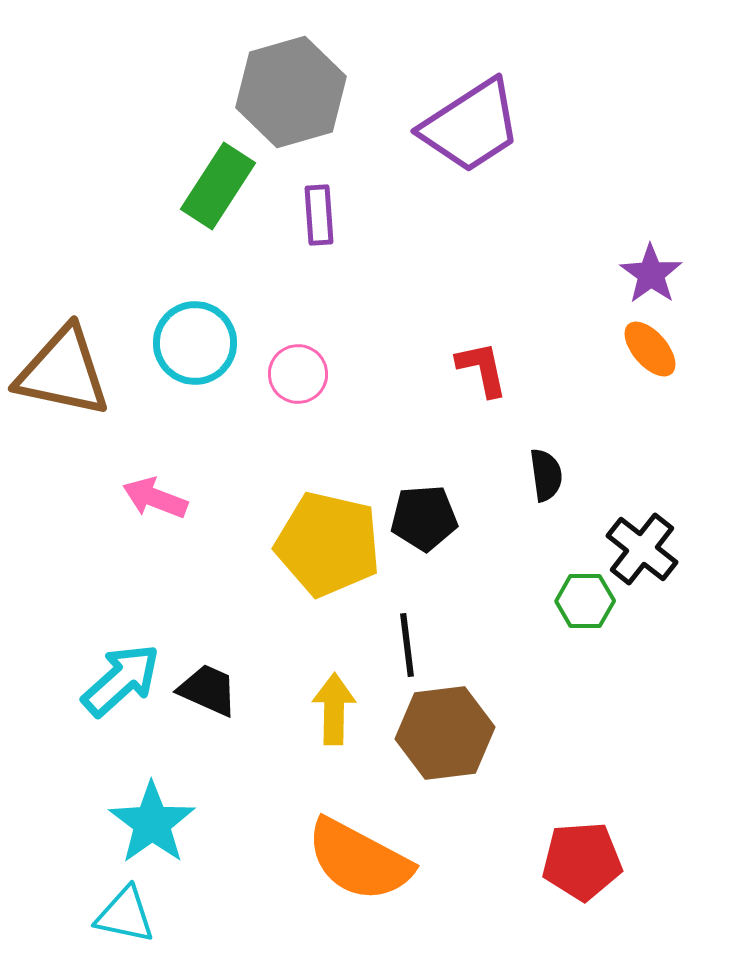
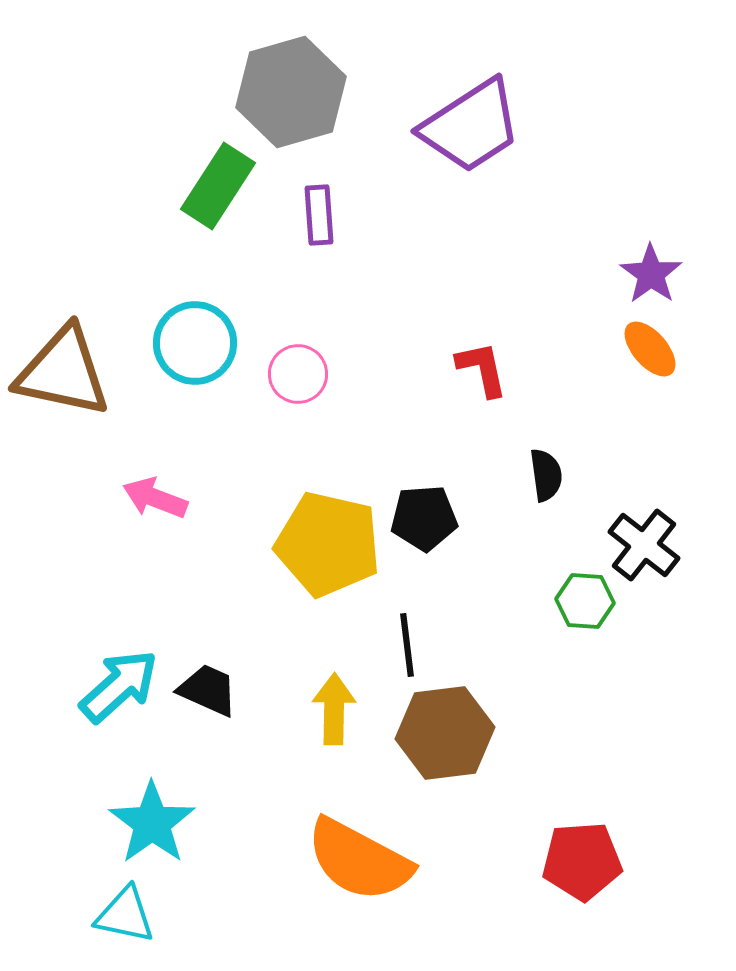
black cross: moved 2 px right, 4 px up
green hexagon: rotated 4 degrees clockwise
cyan arrow: moved 2 px left, 6 px down
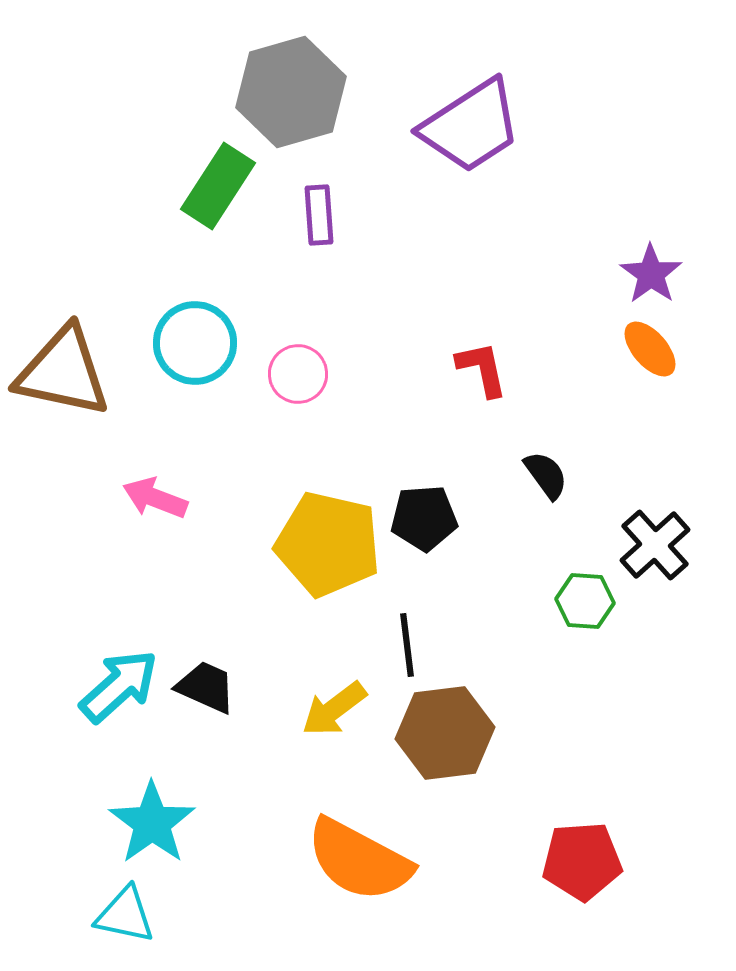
black semicircle: rotated 28 degrees counterclockwise
black cross: moved 11 px right; rotated 10 degrees clockwise
black trapezoid: moved 2 px left, 3 px up
yellow arrow: rotated 128 degrees counterclockwise
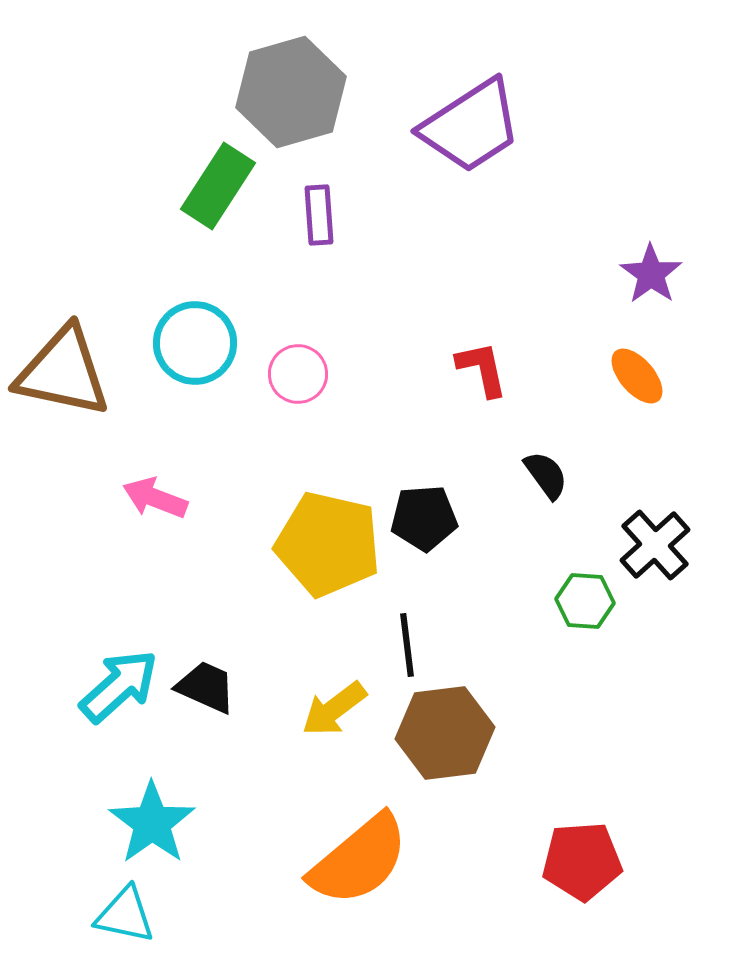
orange ellipse: moved 13 px left, 27 px down
orange semicircle: rotated 68 degrees counterclockwise
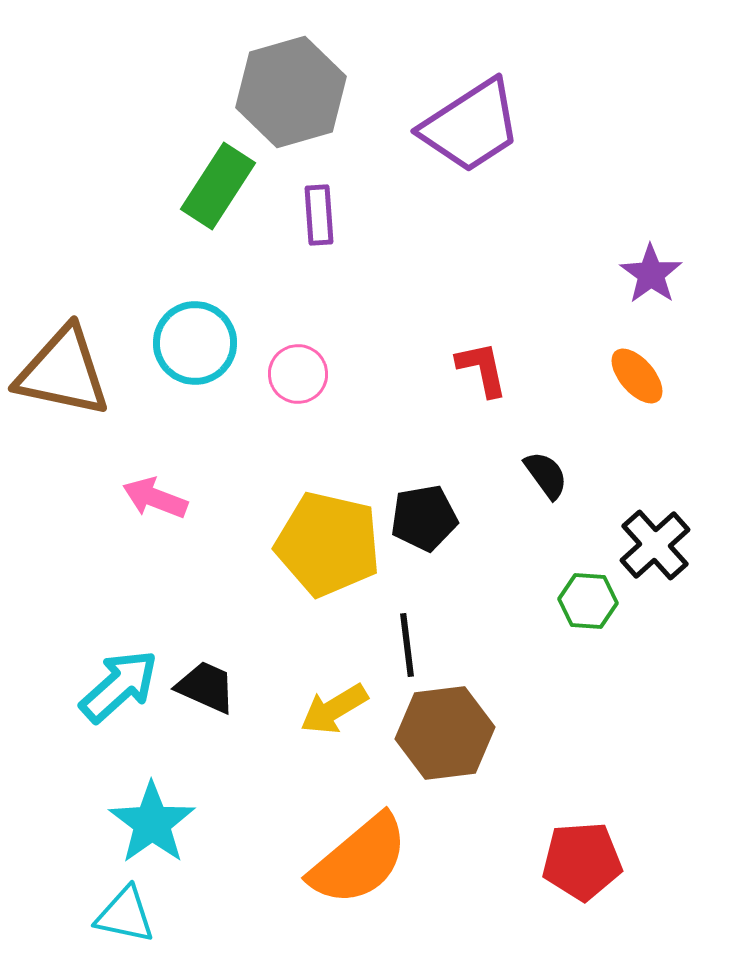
black pentagon: rotated 6 degrees counterclockwise
green hexagon: moved 3 px right
yellow arrow: rotated 6 degrees clockwise
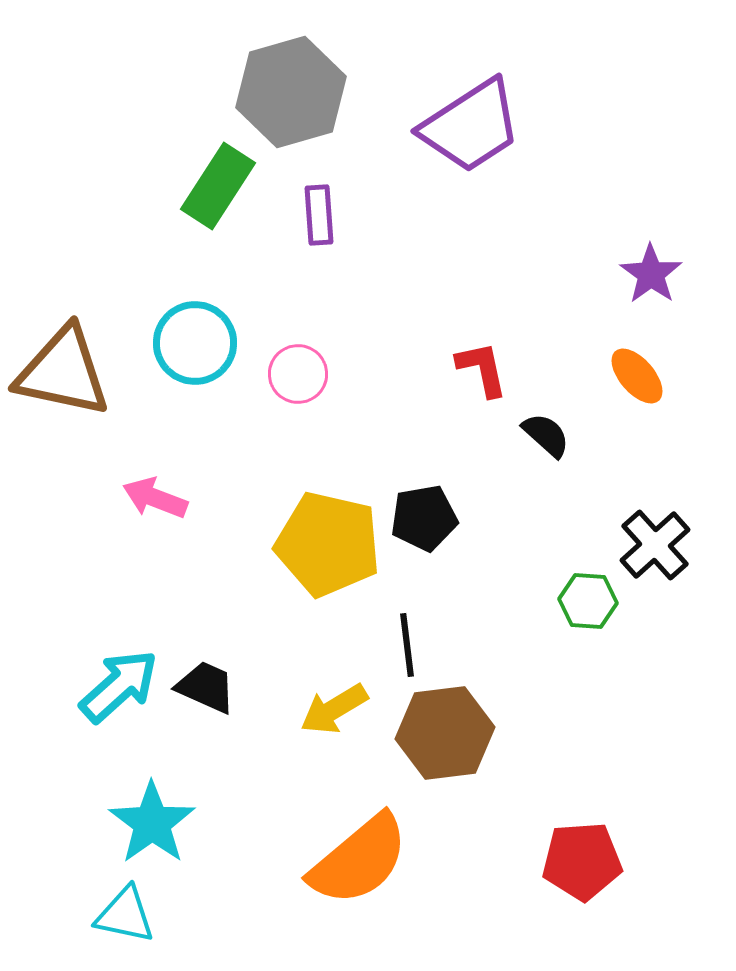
black semicircle: moved 40 px up; rotated 12 degrees counterclockwise
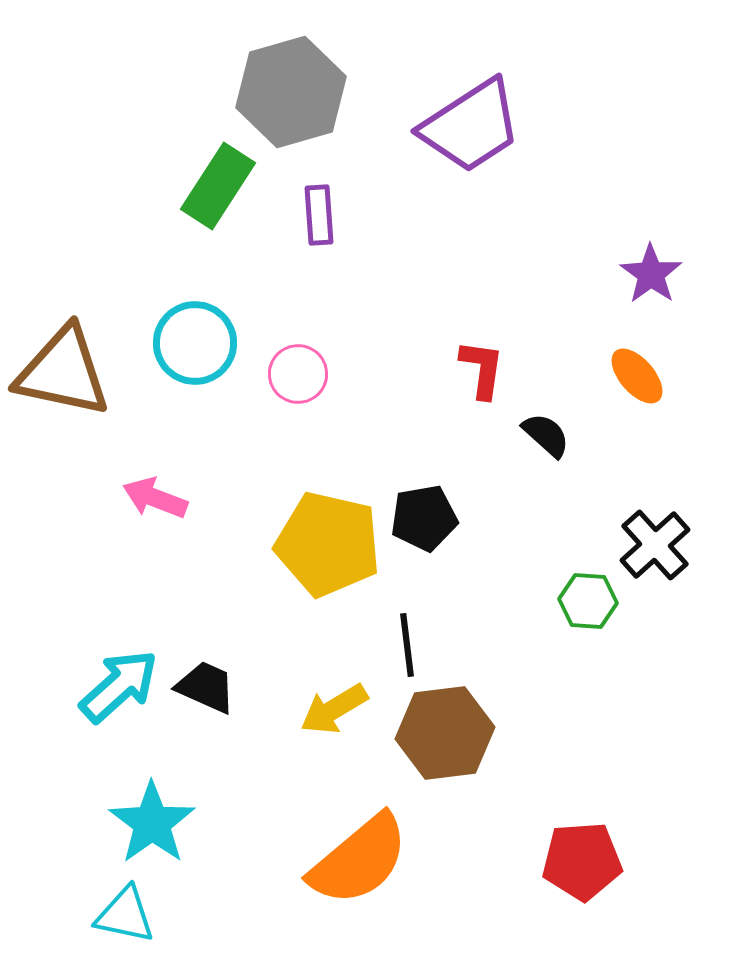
red L-shape: rotated 20 degrees clockwise
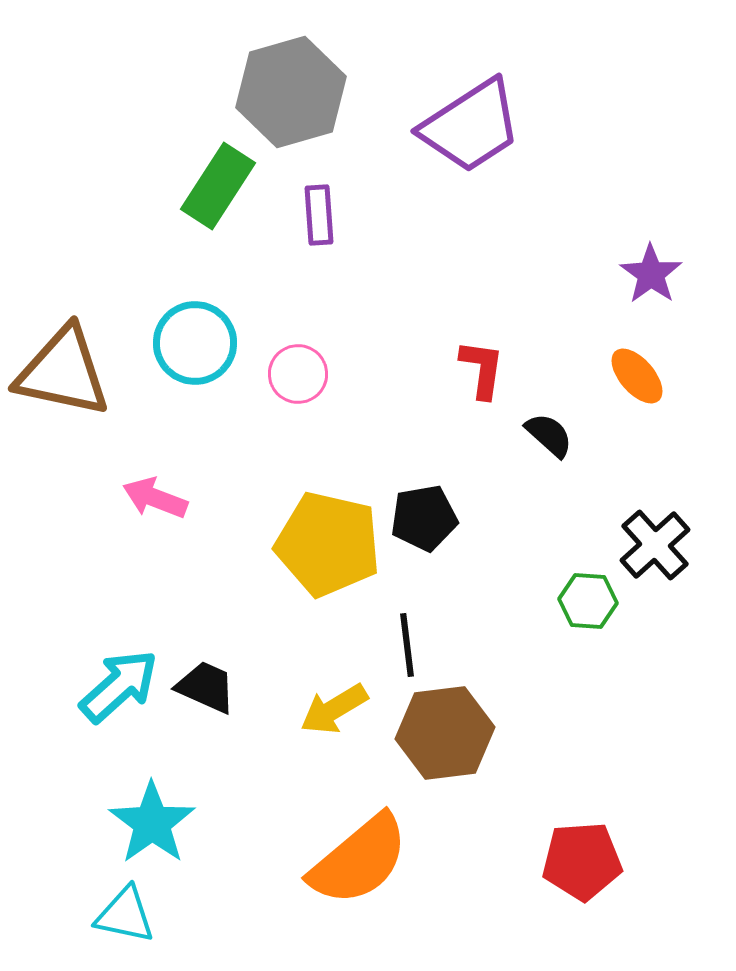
black semicircle: moved 3 px right
